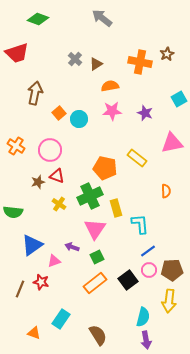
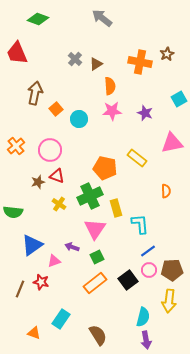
red trapezoid at (17, 53): rotated 85 degrees clockwise
orange semicircle at (110, 86): rotated 96 degrees clockwise
orange square at (59, 113): moved 3 px left, 4 px up
orange cross at (16, 146): rotated 18 degrees clockwise
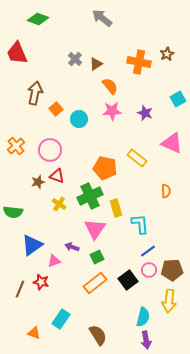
orange cross at (140, 62): moved 1 px left
orange semicircle at (110, 86): rotated 36 degrees counterclockwise
cyan square at (179, 99): moved 1 px left
pink triangle at (172, 143): rotated 35 degrees clockwise
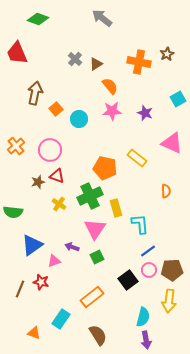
orange rectangle at (95, 283): moved 3 px left, 14 px down
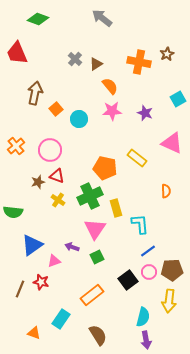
yellow cross at (59, 204): moved 1 px left, 4 px up
pink circle at (149, 270): moved 2 px down
orange rectangle at (92, 297): moved 2 px up
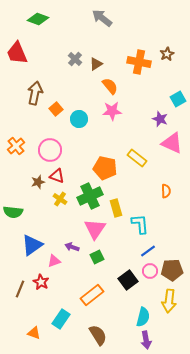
purple star at (145, 113): moved 15 px right, 6 px down
yellow cross at (58, 200): moved 2 px right, 1 px up
pink circle at (149, 272): moved 1 px right, 1 px up
red star at (41, 282): rotated 14 degrees clockwise
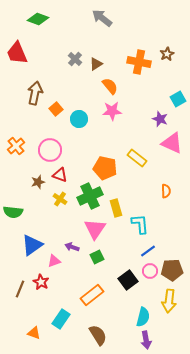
red triangle at (57, 176): moved 3 px right, 1 px up
